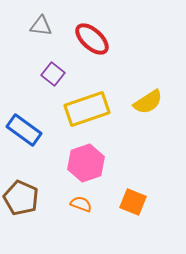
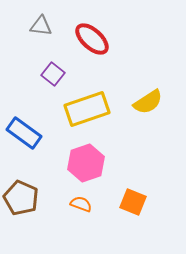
blue rectangle: moved 3 px down
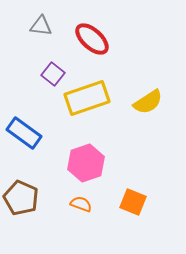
yellow rectangle: moved 11 px up
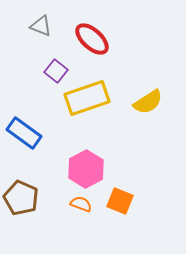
gray triangle: rotated 15 degrees clockwise
purple square: moved 3 px right, 3 px up
pink hexagon: moved 6 px down; rotated 9 degrees counterclockwise
orange square: moved 13 px left, 1 px up
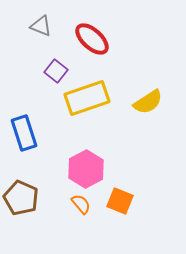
blue rectangle: rotated 36 degrees clockwise
orange semicircle: rotated 30 degrees clockwise
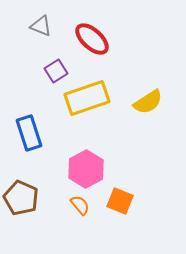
purple square: rotated 20 degrees clockwise
blue rectangle: moved 5 px right
orange semicircle: moved 1 px left, 1 px down
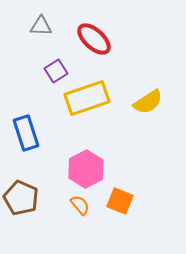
gray triangle: rotated 20 degrees counterclockwise
red ellipse: moved 2 px right
blue rectangle: moved 3 px left
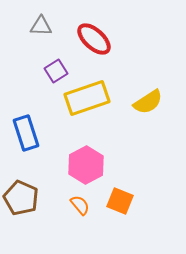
pink hexagon: moved 4 px up
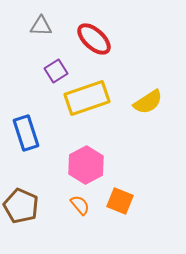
brown pentagon: moved 8 px down
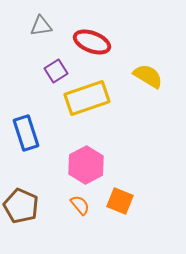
gray triangle: rotated 10 degrees counterclockwise
red ellipse: moved 2 px left, 3 px down; rotated 21 degrees counterclockwise
yellow semicircle: moved 26 px up; rotated 116 degrees counterclockwise
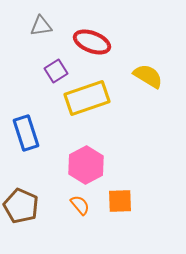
orange square: rotated 24 degrees counterclockwise
